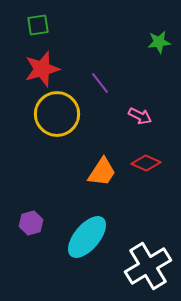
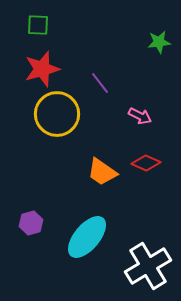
green square: rotated 10 degrees clockwise
orange trapezoid: rotated 92 degrees clockwise
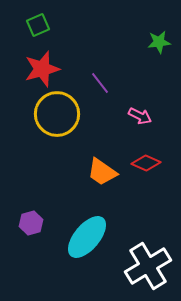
green square: rotated 25 degrees counterclockwise
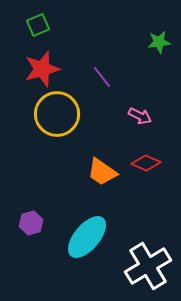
purple line: moved 2 px right, 6 px up
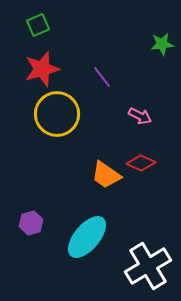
green star: moved 3 px right, 2 px down
red diamond: moved 5 px left
orange trapezoid: moved 4 px right, 3 px down
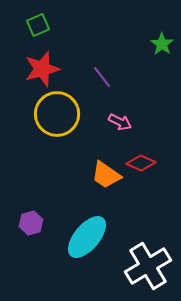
green star: rotated 30 degrees counterclockwise
pink arrow: moved 20 px left, 6 px down
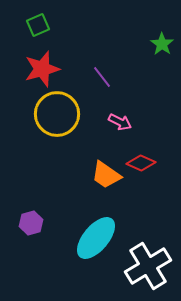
cyan ellipse: moved 9 px right, 1 px down
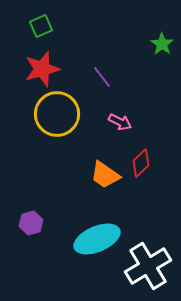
green square: moved 3 px right, 1 px down
red diamond: rotated 68 degrees counterclockwise
orange trapezoid: moved 1 px left
cyan ellipse: moved 1 px right, 1 px down; rotated 27 degrees clockwise
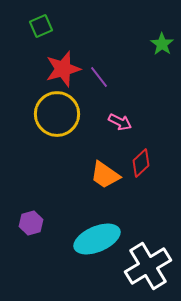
red star: moved 21 px right
purple line: moved 3 px left
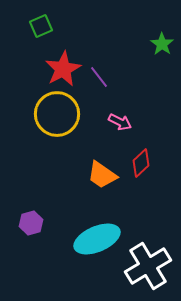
red star: rotated 12 degrees counterclockwise
orange trapezoid: moved 3 px left
